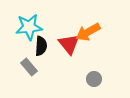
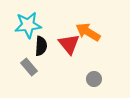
cyan star: moved 1 px left, 2 px up
orange arrow: rotated 60 degrees clockwise
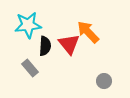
orange arrow: rotated 15 degrees clockwise
black semicircle: moved 4 px right
gray rectangle: moved 1 px right, 1 px down
gray circle: moved 10 px right, 2 px down
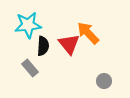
orange arrow: moved 1 px down
black semicircle: moved 2 px left
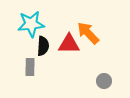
cyan star: moved 3 px right, 1 px up
red triangle: rotated 50 degrees counterclockwise
gray rectangle: moved 1 px up; rotated 42 degrees clockwise
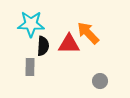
cyan star: rotated 8 degrees clockwise
gray circle: moved 4 px left
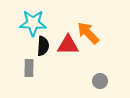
cyan star: moved 2 px right, 1 px up
red triangle: moved 1 px left, 1 px down
gray rectangle: moved 1 px left, 1 px down
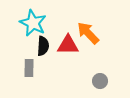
cyan star: rotated 24 degrees clockwise
